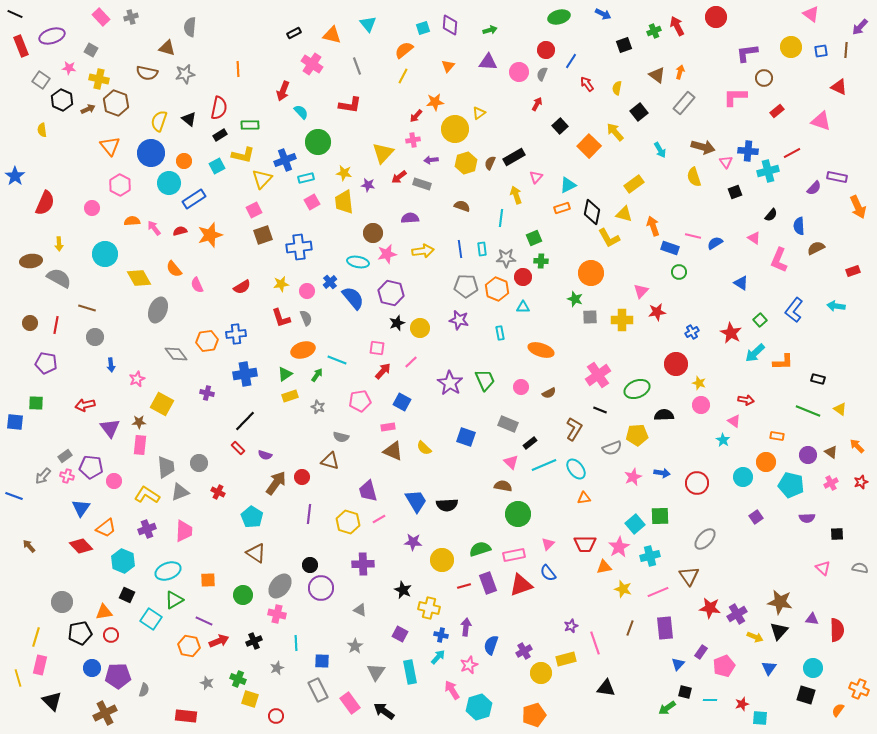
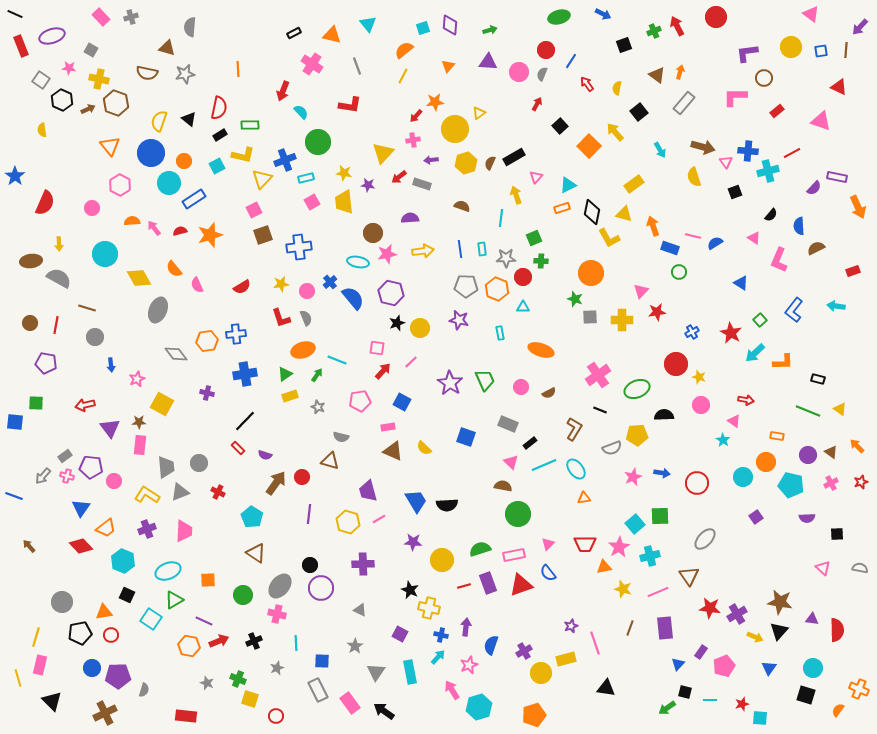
yellow star at (699, 383): moved 6 px up
black star at (403, 590): moved 7 px right
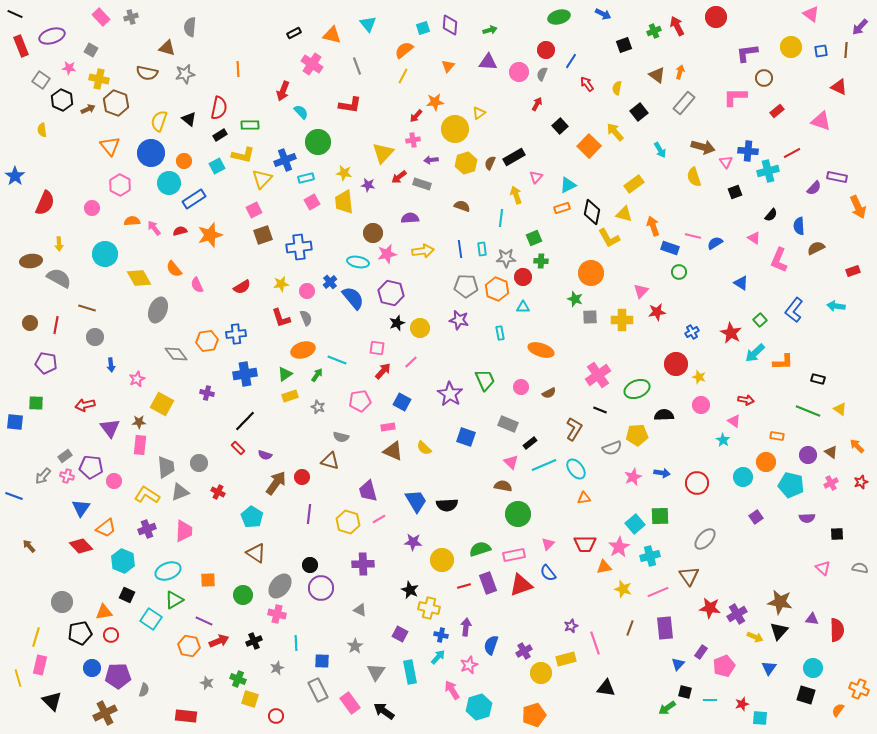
purple star at (450, 383): moved 11 px down
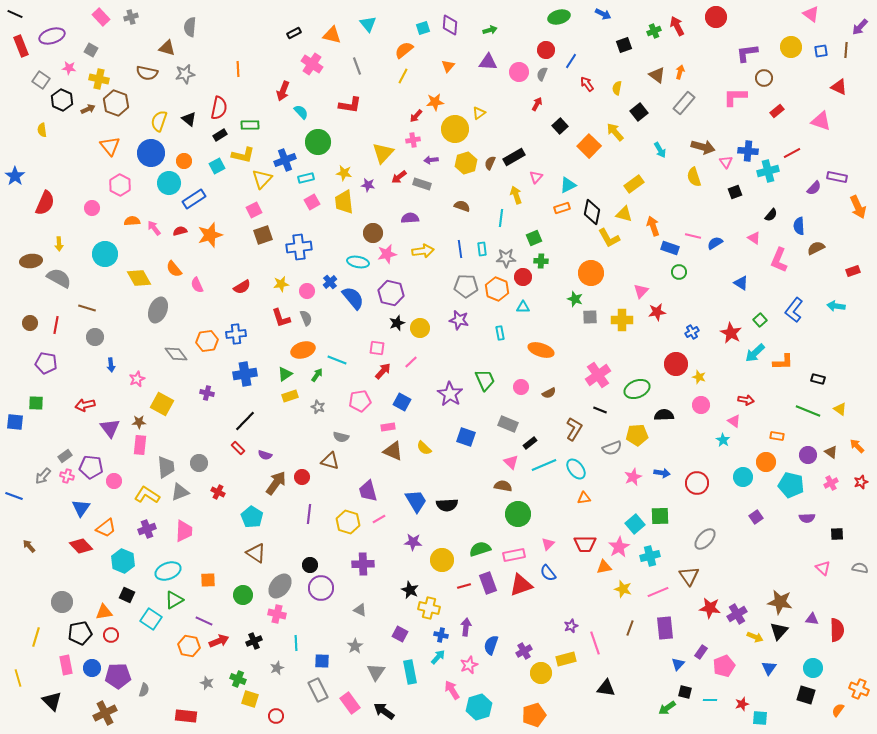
pink rectangle at (40, 665): moved 26 px right; rotated 24 degrees counterclockwise
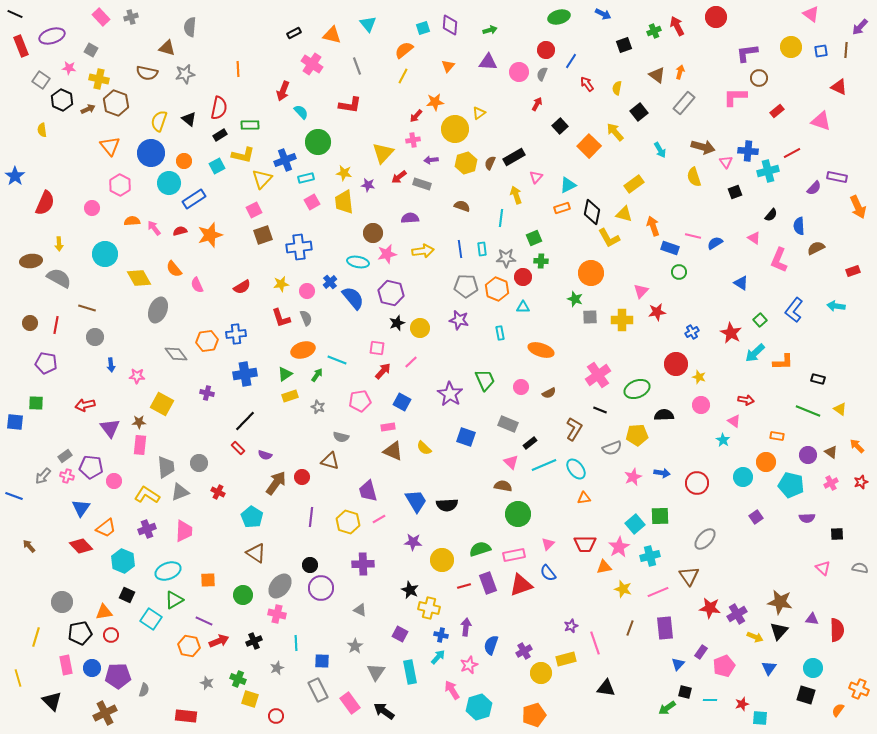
brown circle at (764, 78): moved 5 px left
pink star at (137, 379): moved 3 px up; rotated 28 degrees clockwise
purple line at (309, 514): moved 2 px right, 3 px down
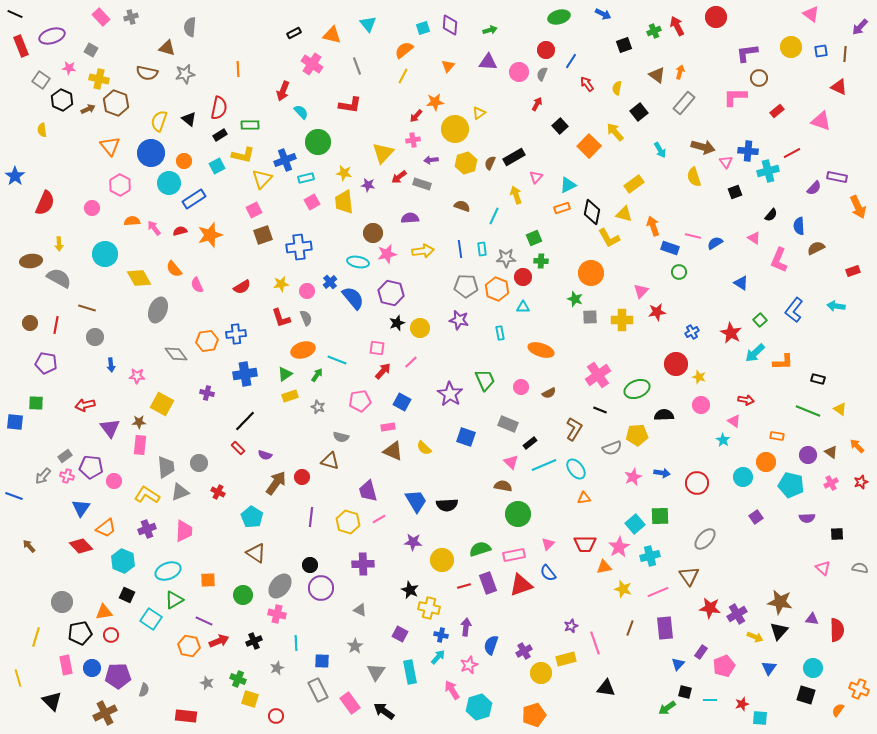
brown line at (846, 50): moved 1 px left, 4 px down
cyan line at (501, 218): moved 7 px left, 2 px up; rotated 18 degrees clockwise
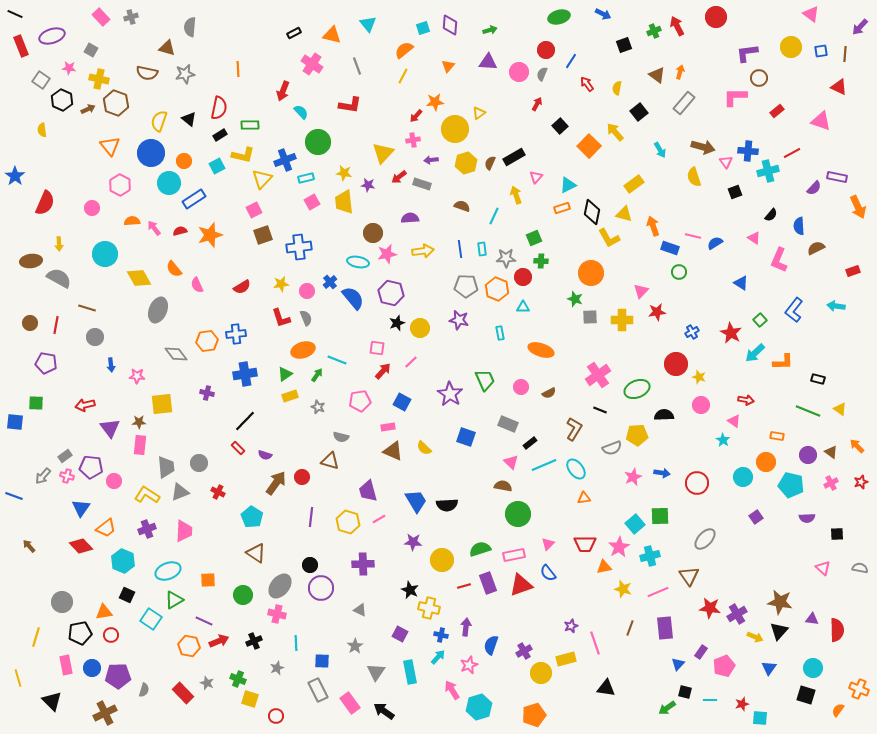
yellow square at (162, 404): rotated 35 degrees counterclockwise
red rectangle at (186, 716): moved 3 px left, 23 px up; rotated 40 degrees clockwise
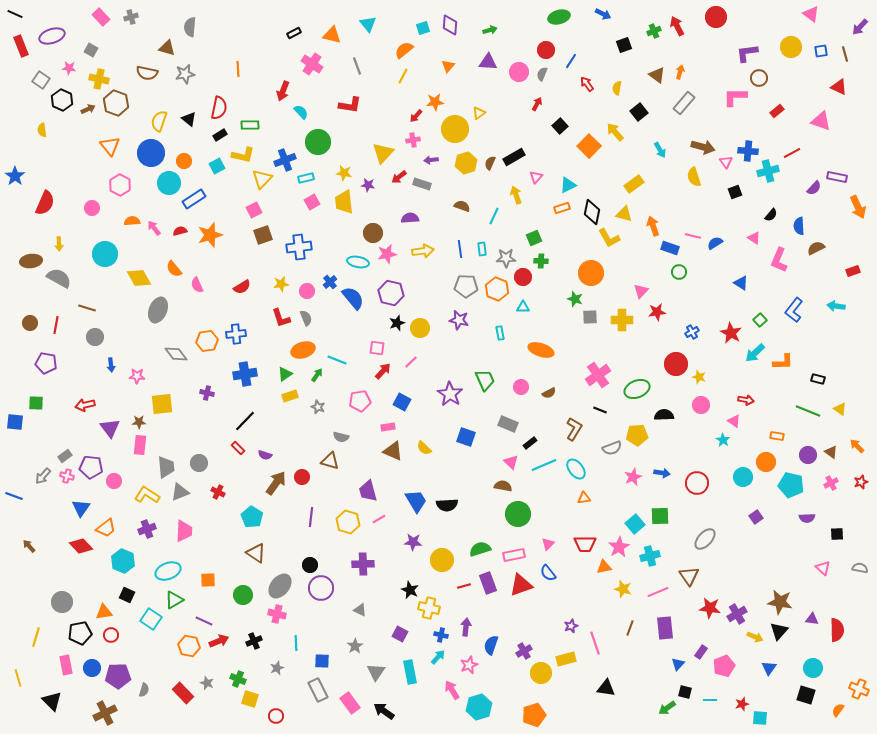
brown line at (845, 54): rotated 21 degrees counterclockwise
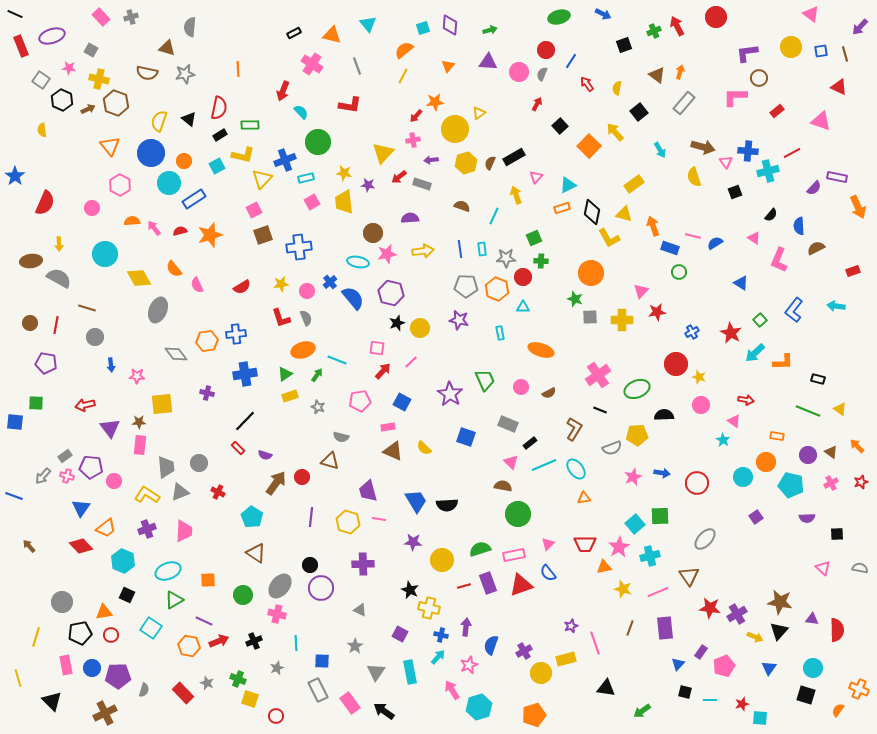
pink line at (379, 519): rotated 40 degrees clockwise
cyan square at (151, 619): moved 9 px down
green arrow at (667, 708): moved 25 px left, 3 px down
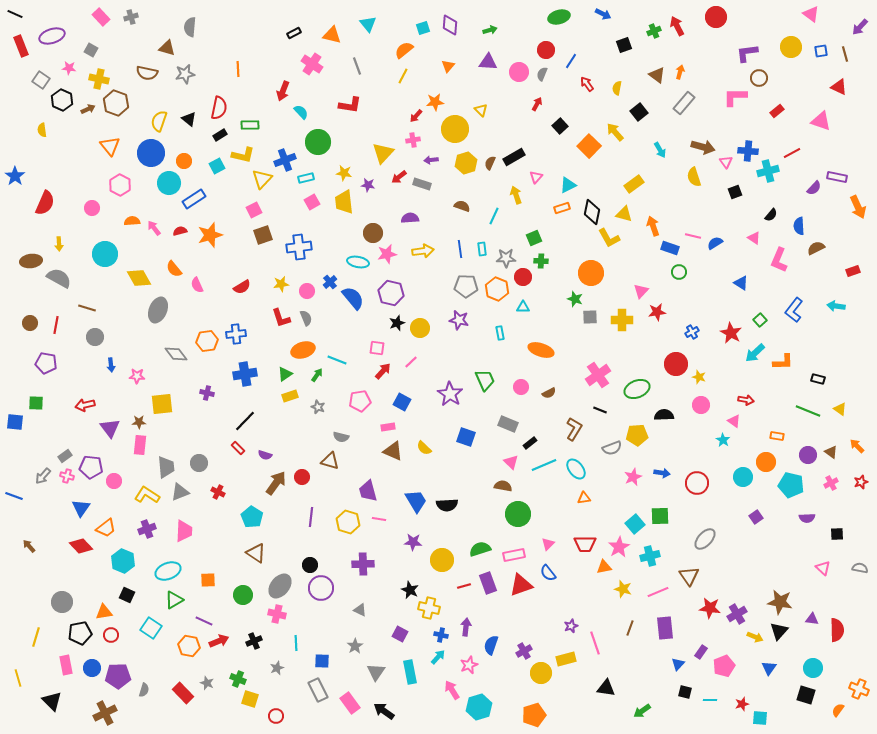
yellow triangle at (479, 113): moved 2 px right, 3 px up; rotated 40 degrees counterclockwise
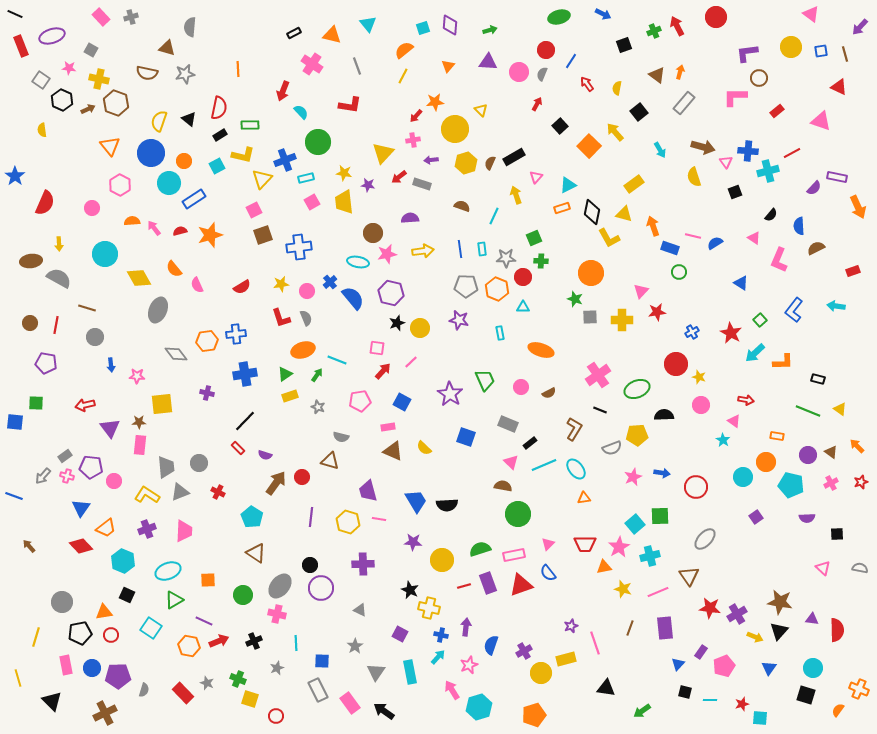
red circle at (697, 483): moved 1 px left, 4 px down
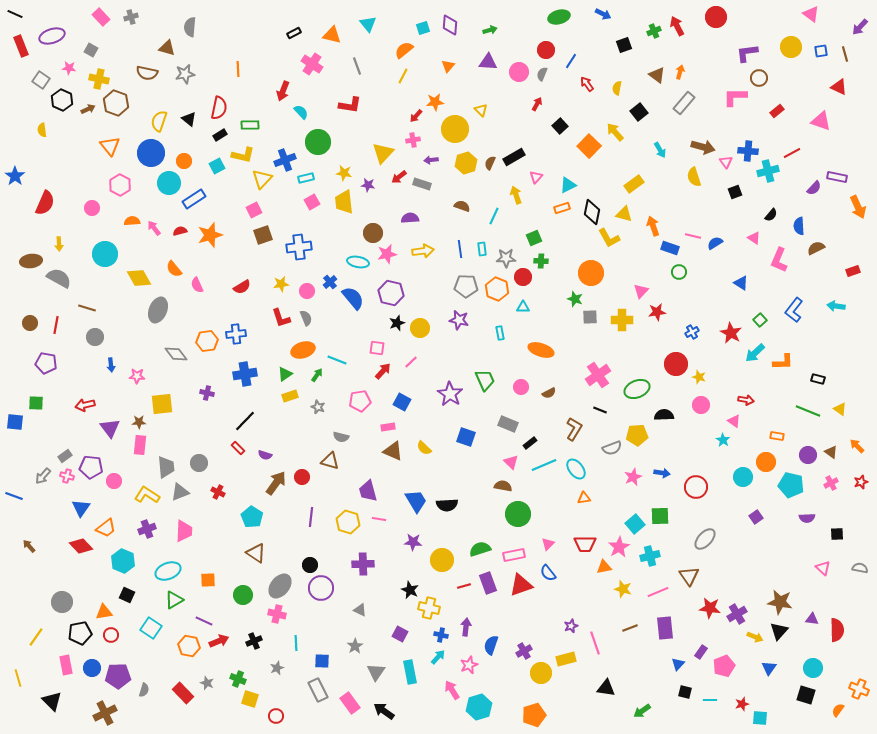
brown line at (630, 628): rotated 49 degrees clockwise
yellow line at (36, 637): rotated 18 degrees clockwise
